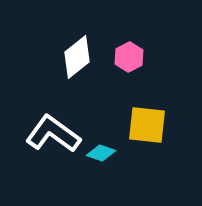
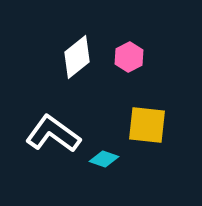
cyan diamond: moved 3 px right, 6 px down
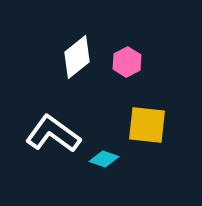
pink hexagon: moved 2 px left, 5 px down
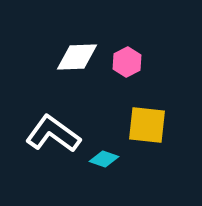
white diamond: rotated 36 degrees clockwise
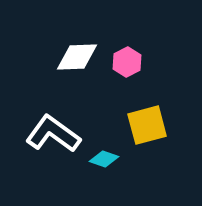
yellow square: rotated 21 degrees counterclockwise
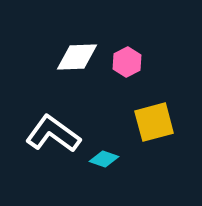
yellow square: moved 7 px right, 3 px up
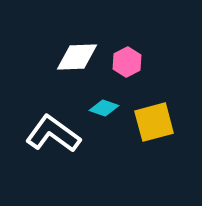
cyan diamond: moved 51 px up
